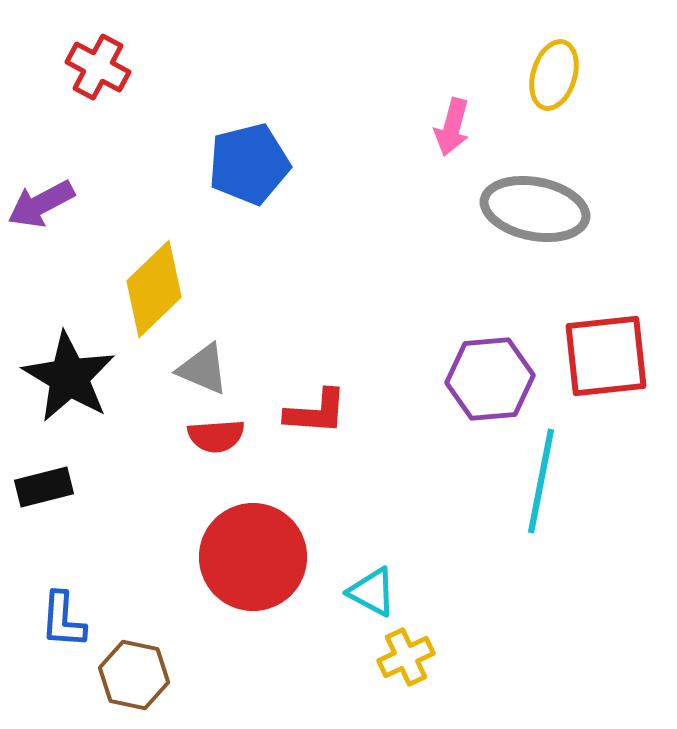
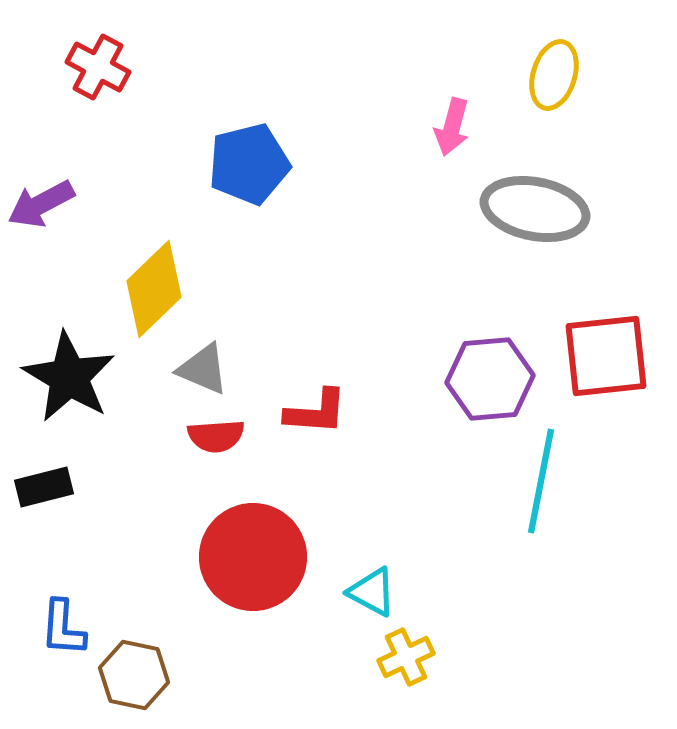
blue L-shape: moved 8 px down
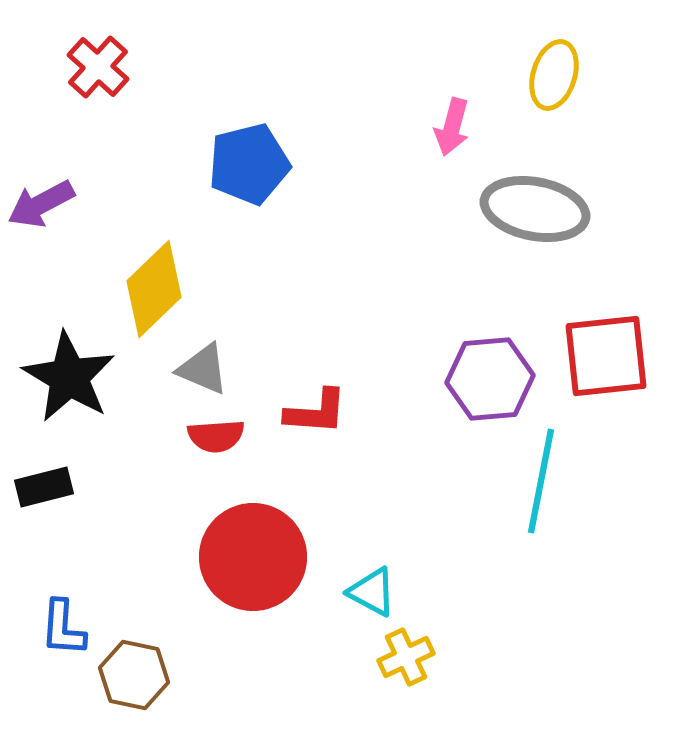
red cross: rotated 14 degrees clockwise
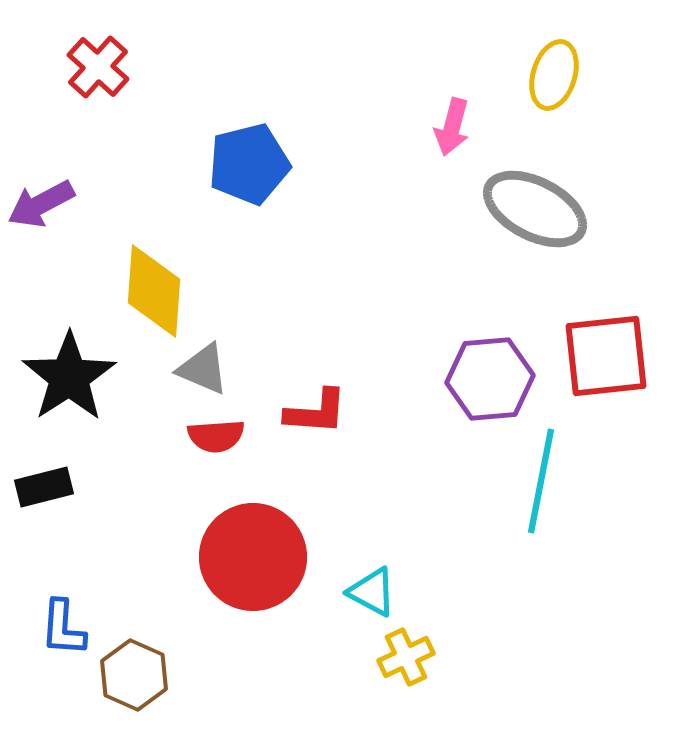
gray ellipse: rotated 16 degrees clockwise
yellow diamond: moved 2 px down; rotated 42 degrees counterclockwise
black star: rotated 8 degrees clockwise
brown hexagon: rotated 12 degrees clockwise
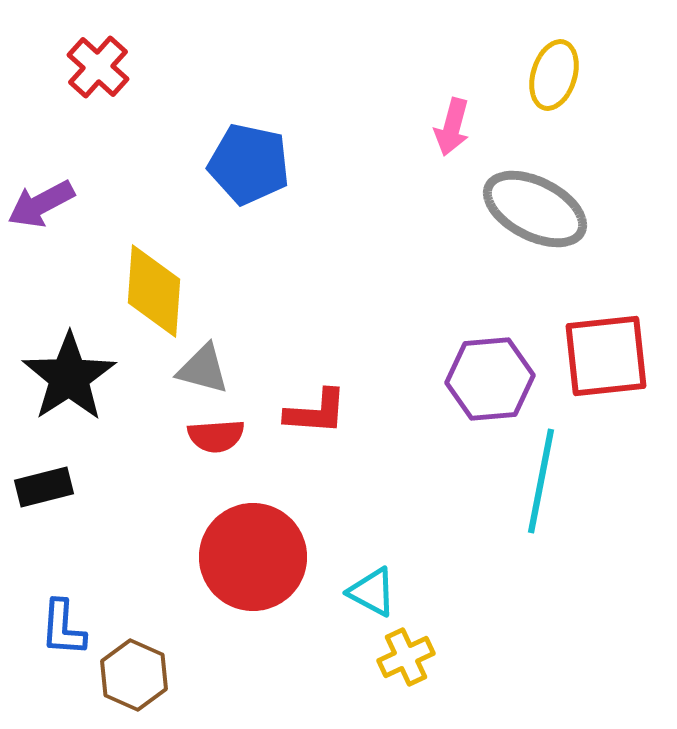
blue pentagon: rotated 26 degrees clockwise
gray triangle: rotated 8 degrees counterclockwise
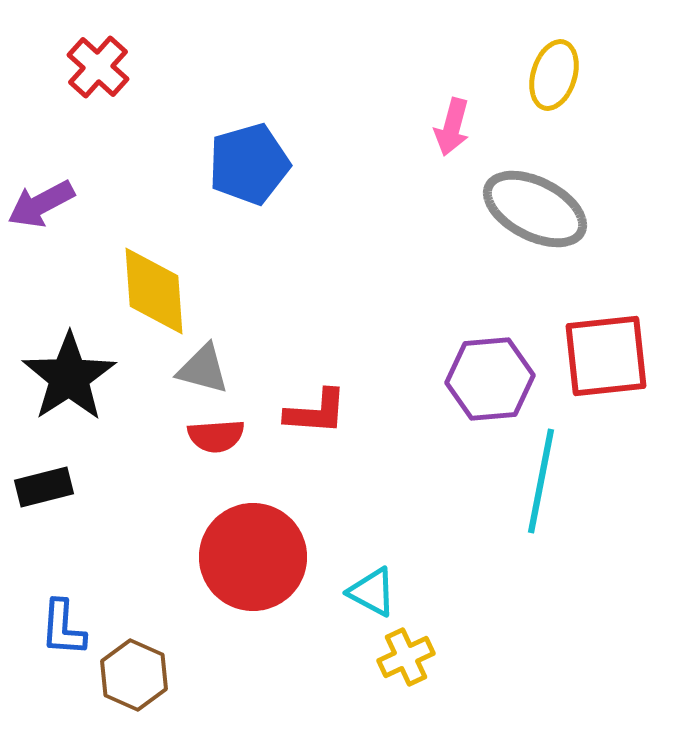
blue pentagon: rotated 28 degrees counterclockwise
yellow diamond: rotated 8 degrees counterclockwise
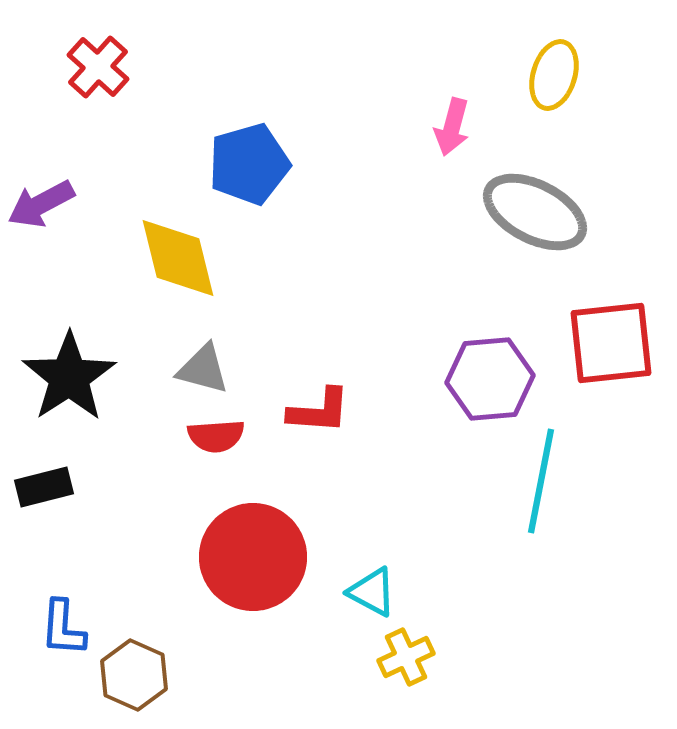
gray ellipse: moved 3 px down
yellow diamond: moved 24 px right, 33 px up; rotated 10 degrees counterclockwise
red square: moved 5 px right, 13 px up
red L-shape: moved 3 px right, 1 px up
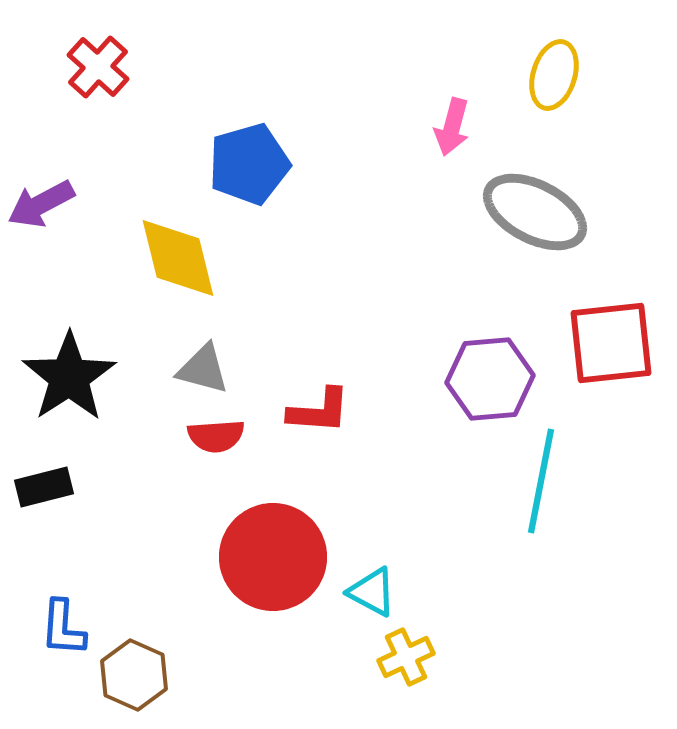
red circle: moved 20 px right
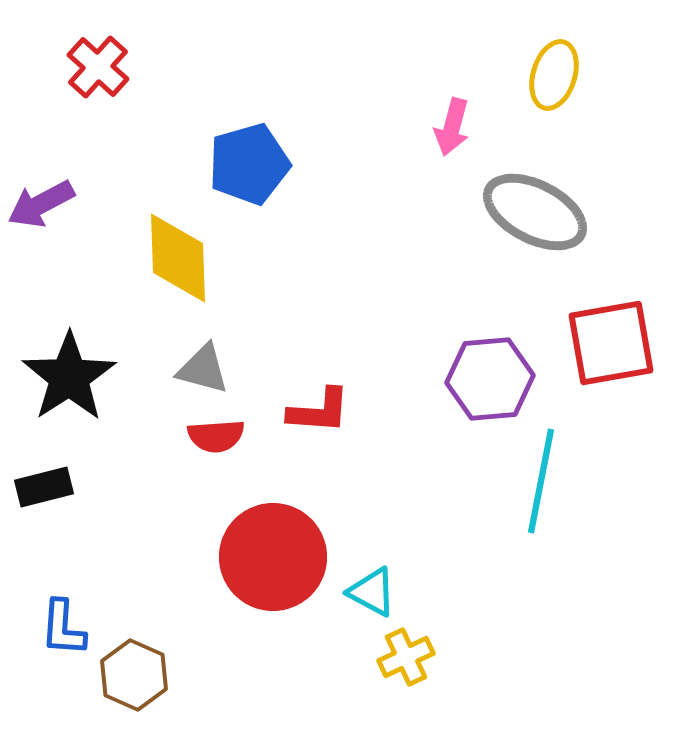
yellow diamond: rotated 12 degrees clockwise
red square: rotated 4 degrees counterclockwise
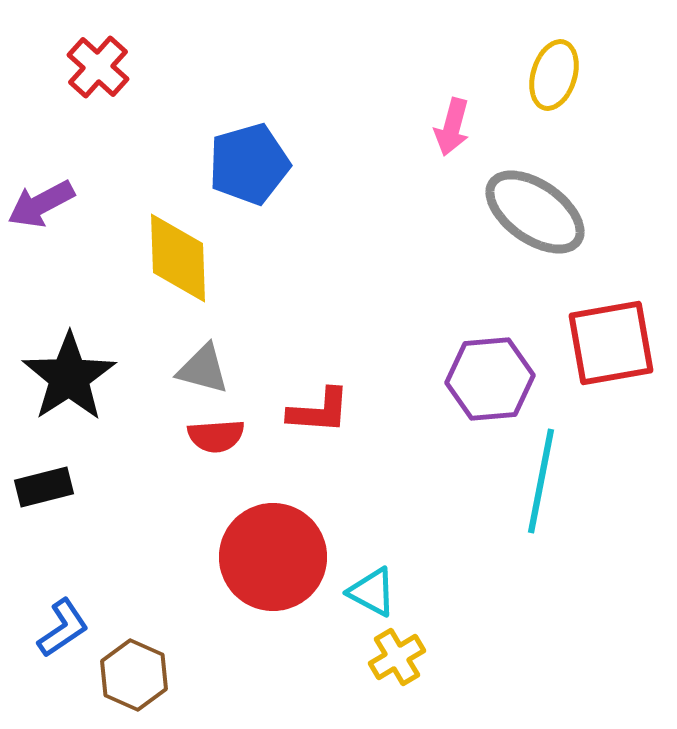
gray ellipse: rotated 8 degrees clockwise
blue L-shape: rotated 128 degrees counterclockwise
yellow cross: moved 9 px left; rotated 6 degrees counterclockwise
